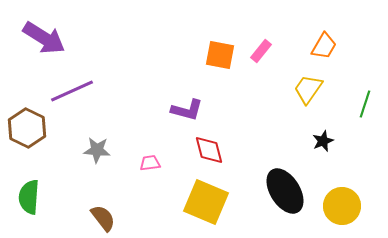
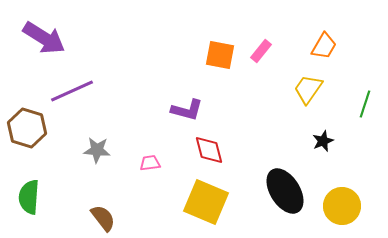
brown hexagon: rotated 9 degrees counterclockwise
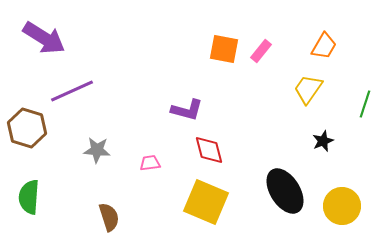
orange square: moved 4 px right, 6 px up
brown semicircle: moved 6 px right, 1 px up; rotated 20 degrees clockwise
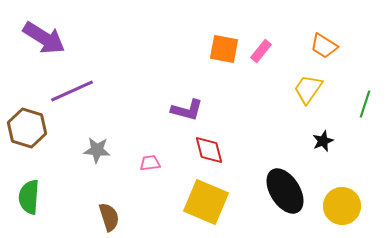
orange trapezoid: rotated 92 degrees clockwise
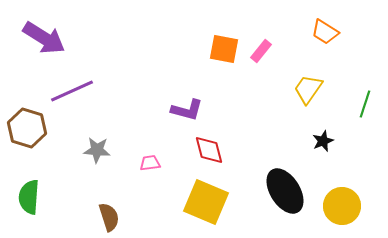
orange trapezoid: moved 1 px right, 14 px up
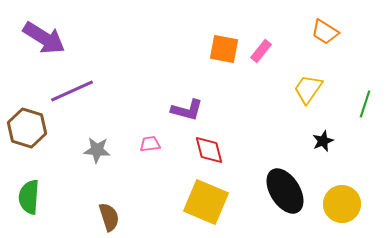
pink trapezoid: moved 19 px up
yellow circle: moved 2 px up
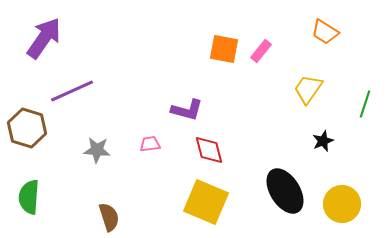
purple arrow: rotated 87 degrees counterclockwise
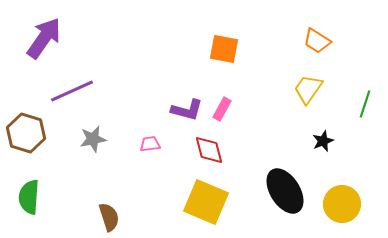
orange trapezoid: moved 8 px left, 9 px down
pink rectangle: moved 39 px left, 58 px down; rotated 10 degrees counterclockwise
brown hexagon: moved 1 px left, 5 px down
gray star: moved 4 px left, 11 px up; rotated 16 degrees counterclockwise
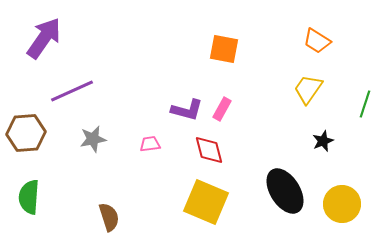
brown hexagon: rotated 21 degrees counterclockwise
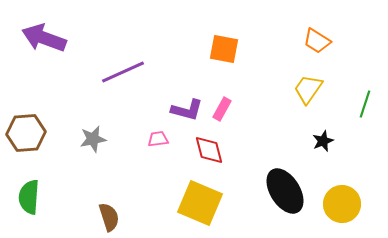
purple arrow: rotated 105 degrees counterclockwise
purple line: moved 51 px right, 19 px up
pink trapezoid: moved 8 px right, 5 px up
yellow square: moved 6 px left, 1 px down
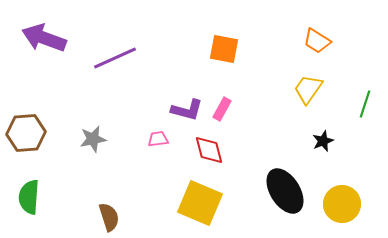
purple line: moved 8 px left, 14 px up
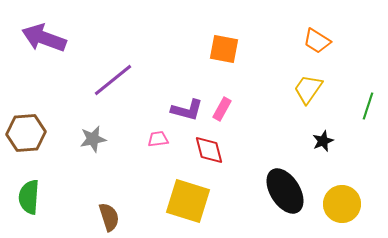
purple line: moved 2 px left, 22 px down; rotated 15 degrees counterclockwise
green line: moved 3 px right, 2 px down
yellow square: moved 12 px left, 2 px up; rotated 6 degrees counterclockwise
